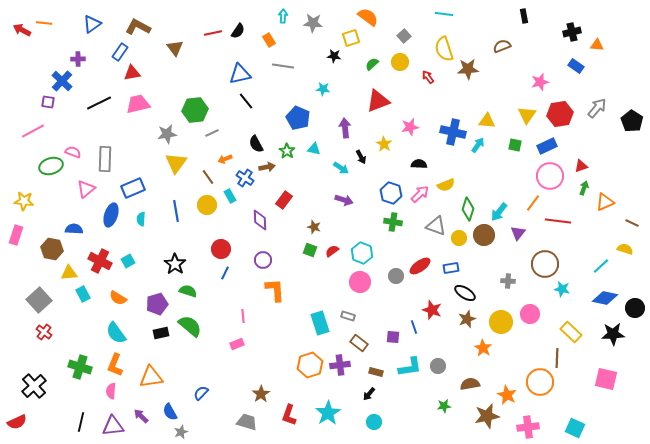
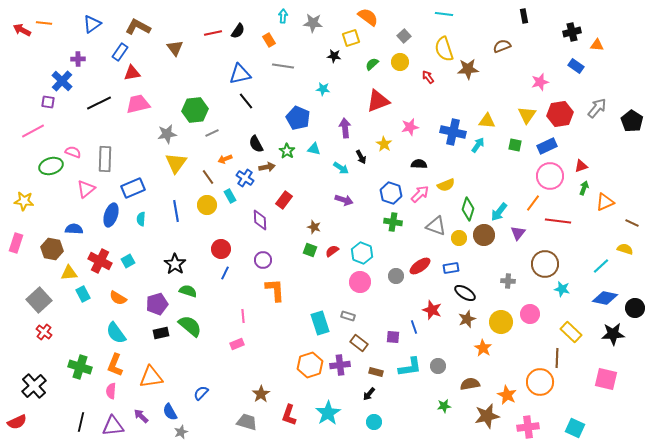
pink rectangle at (16, 235): moved 8 px down
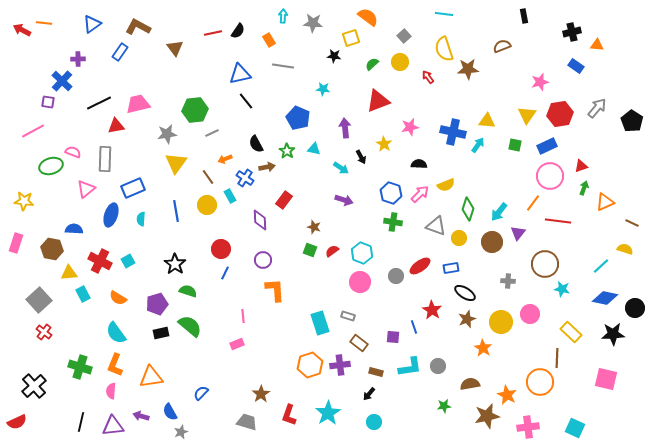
red triangle at (132, 73): moved 16 px left, 53 px down
brown circle at (484, 235): moved 8 px right, 7 px down
red star at (432, 310): rotated 12 degrees clockwise
purple arrow at (141, 416): rotated 28 degrees counterclockwise
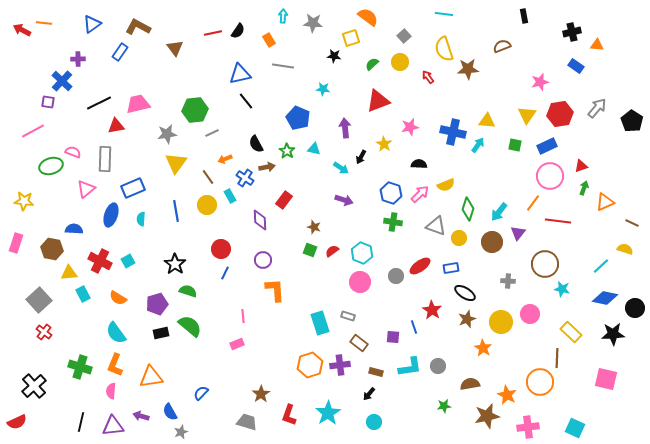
black arrow at (361, 157): rotated 56 degrees clockwise
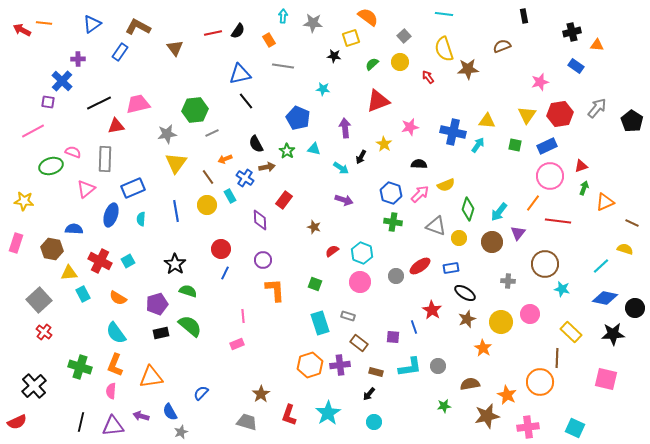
green square at (310, 250): moved 5 px right, 34 px down
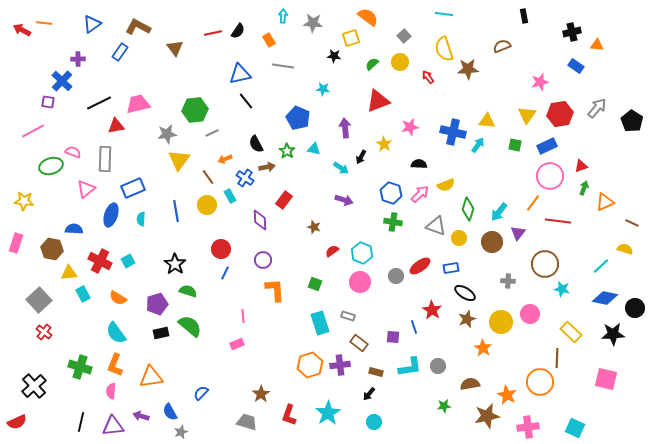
yellow triangle at (176, 163): moved 3 px right, 3 px up
